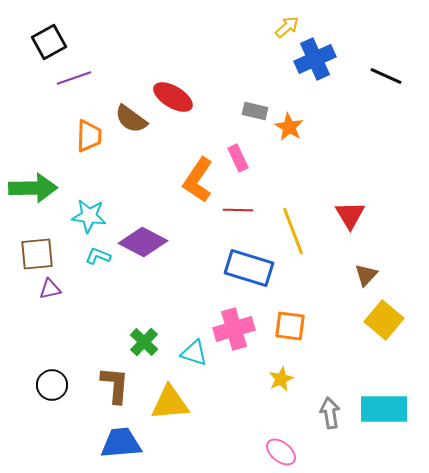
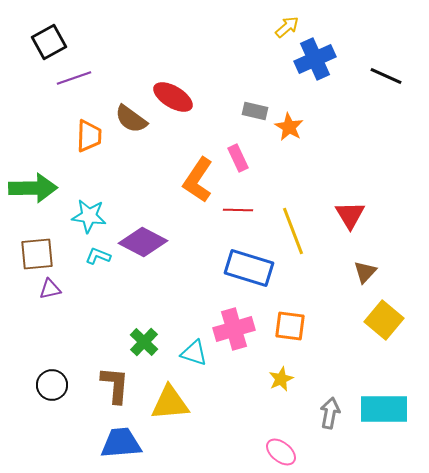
brown triangle: moved 1 px left, 3 px up
gray arrow: rotated 20 degrees clockwise
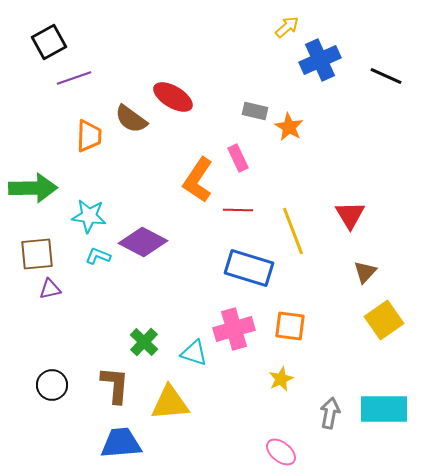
blue cross: moved 5 px right, 1 px down
yellow square: rotated 15 degrees clockwise
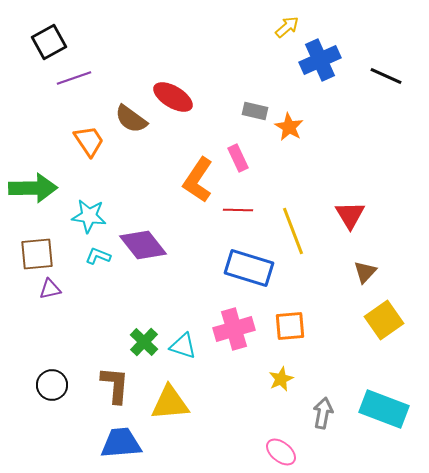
orange trapezoid: moved 5 px down; rotated 36 degrees counterclockwise
purple diamond: moved 3 px down; rotated 24 degrees clockwise
orange square: rotated 12 degrees counterclockwise
cyan triangle: moved 11 px left, 7 px up
cyan rectangle: rotated 21 degrees clockwise
gray arrow: moved 7 px left
